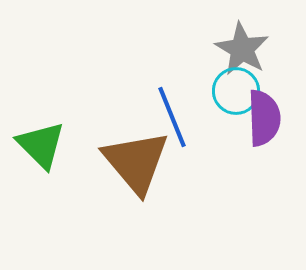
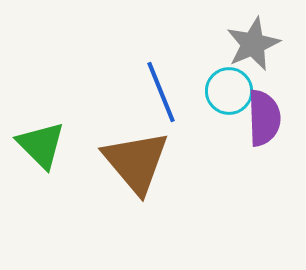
gray star: moved 11 px right, 5 px up; rotated 18 degrees clockwise
cyan circle: moved 7 px left
blue line: moved 11 px left, 25 px up
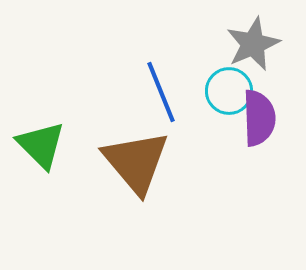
purple semicircle: moved 5 px left
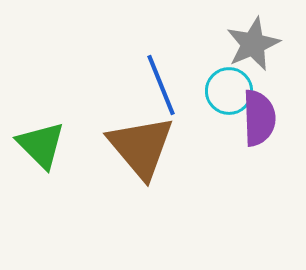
blue line: moved 7 px up
brown triangle: moved 5 px right, 15 px up
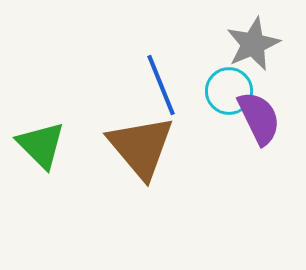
purple semicircle: rotated 24 degrees counterclockwise
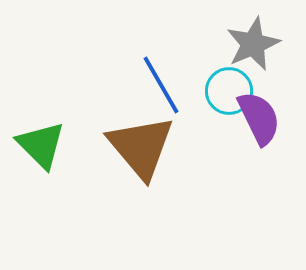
blue line: rotated 8 degrees counterclockwise
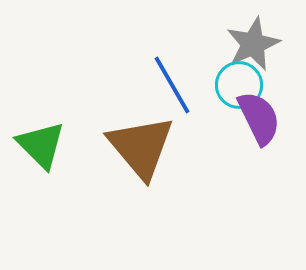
blue line: moved 11 px right
cyan circle: moved 10 px right, 6 px up
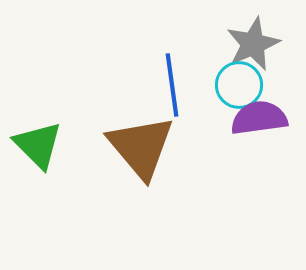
blue line: rotated 22 degrees clockwise
purple semicircle: rotated 72 degrees counterclockwise
green triangle: moved 3 px left
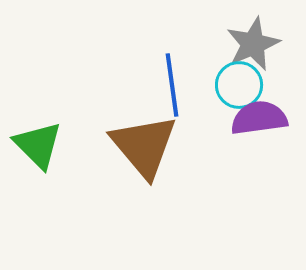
brown triangle: moved 3 px right, 1 px up
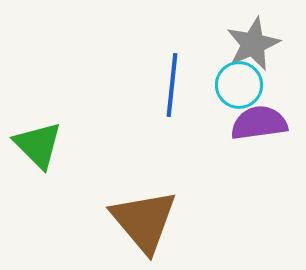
blue line: rotated 14 degrees clockwise
purple semicircle: moved 5 px down
brown triangle: moved 75 px down
